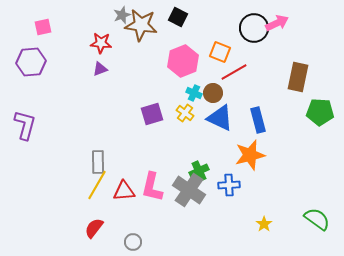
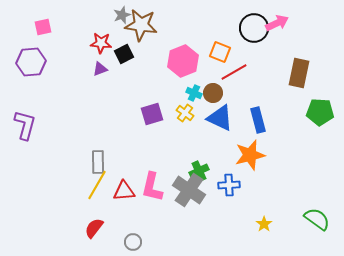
black square: moved 54 px left, 37 px down; rotated 36 degrees clockwise
brown rectangle: moved 1 px right, 4 px up
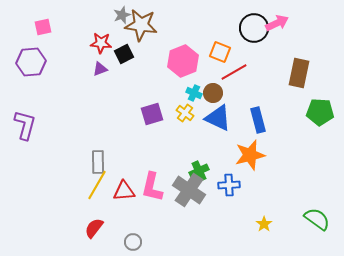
blue triangle: moved 2 px left
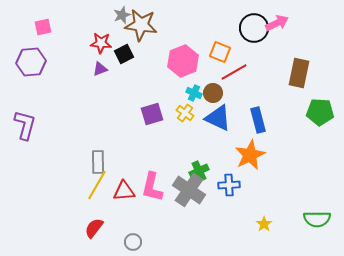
orange star: rotated 12 degrees counterclockwise
green semicircle: rotated 144 degrees clockwise
